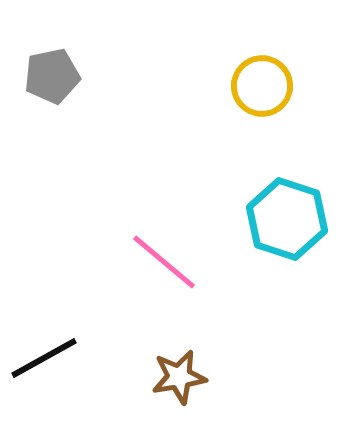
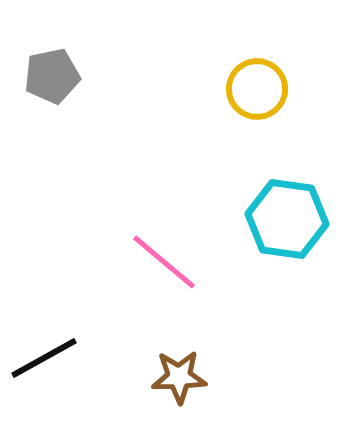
yellow circle: moved 5 px left, 3 px down
cyan hexagon: rotated 10 degrees counterclockwise
brown star: rotated 8 degrees clockwise
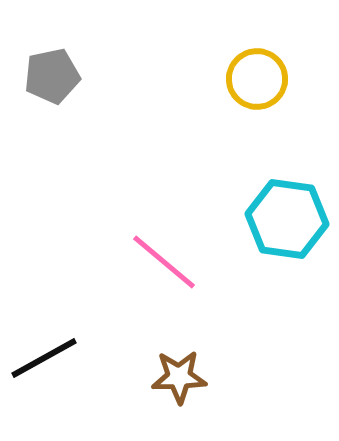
yellow circle: moved 10 px up
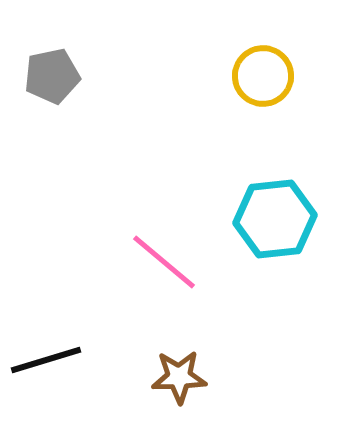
yellow circle: moved 6 px right, 3 px up
cyan hexagon: moved 12 px left; rotated 14 degrees counterclockwise
black line: moved 2 px right, 2 px down; rotated 12 degrees clockwise
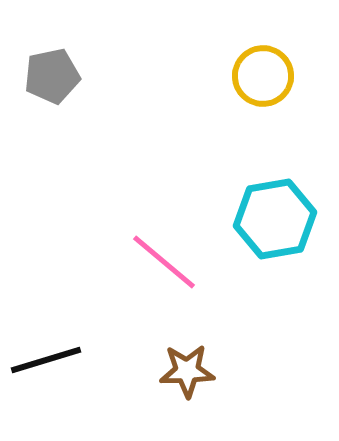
cyan hexagon: rotated 4 degrees counterclockwise
brown star: moved 8 px right, 6 px up
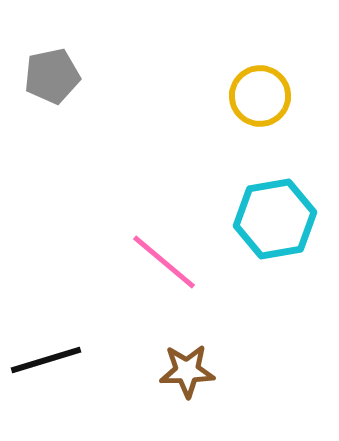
yellow circle: moved 3 px left, 20 px down
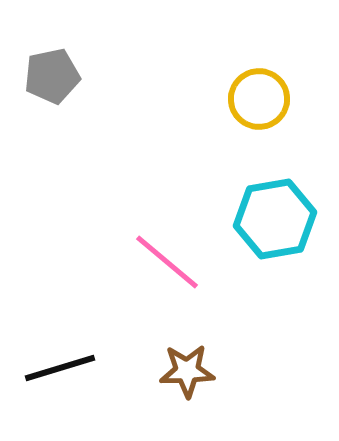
yellow circle: moved 1 px left, 3 px down
pink line: moved 3 px right
black line: moved 14 px right, 8 px down
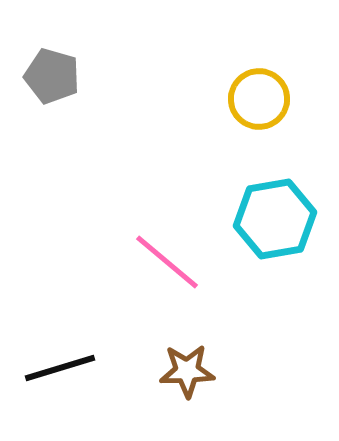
gray pentagon: rotated 28 degrees clockwise
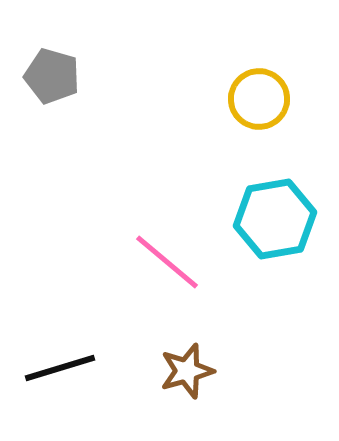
brown star: rotated 14 degrees counterclockwise
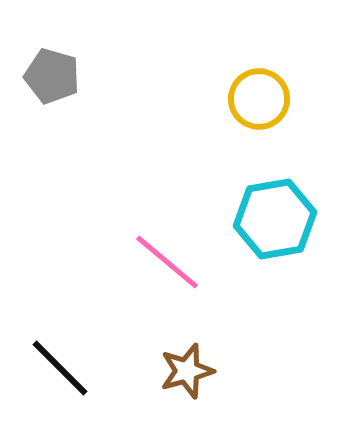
black line: rotated 62 degrees clockwise
